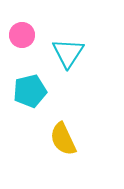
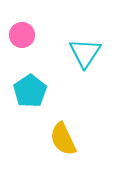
cyan triangle: moved 17 px right
cyan pentagon: rotated 20 degrees counterclockwise
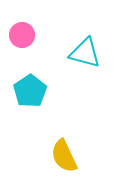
cyan triangle: rotated 48 degrees counterclockwise
yellow semicircle: moved 1 px right, 17 px down
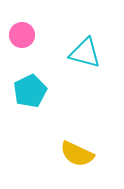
cyan pentagon: rotated 8 degrees clockwise
yellow semicircle: moved 13 px right, 2 px up; rotated 40 degrees counterclockwise
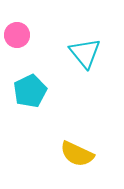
pink circle: moved 5 px left
cyan triangle: rotated 36 degrees clockwise
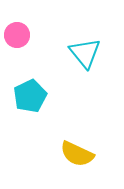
cyan pentagon: moved 5 px down
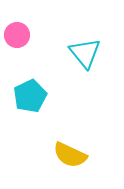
yellow semicircle: moved 7 px left, 1 px down
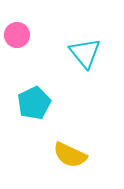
cyan pentagon: moved 4 px right, 7 px down
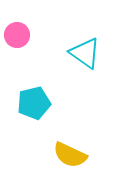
cyan triangle: rotated 16 degrees counterclockwise
cyan pentagon: rotated 12 degrees clockwise
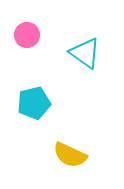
pink circle: moved 10 px right
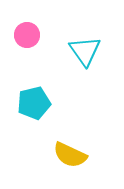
cyan triangle: moved 2 px up; rotated 20 degrees clockwise
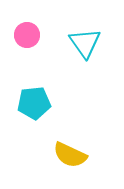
cyan triangle: moved 8 px up
cyan pentagon: rotated 8 degrees clockwise
